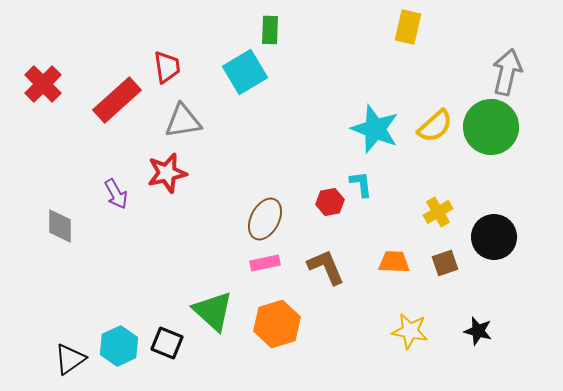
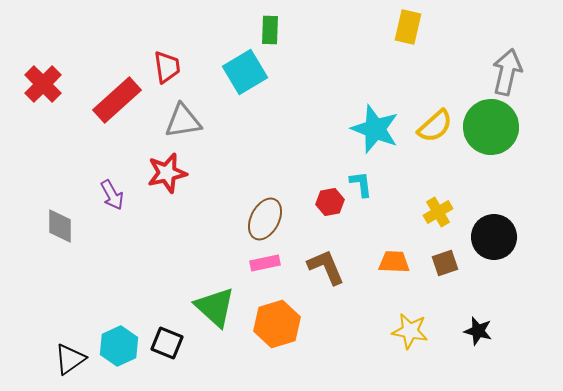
purple arrow: moved 4 px left, 1 px down
green triangle: moved 2 px right, 4 px up
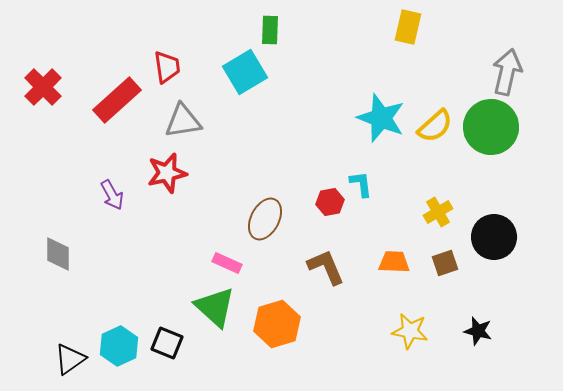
red cross: moved 3 px down
cyan star: moved 6 px right, 11 px up
gray diamond: moved 2 px left, 28 px down
pink rectangle: moved 38 px left; rotated 36 degrees clockwise
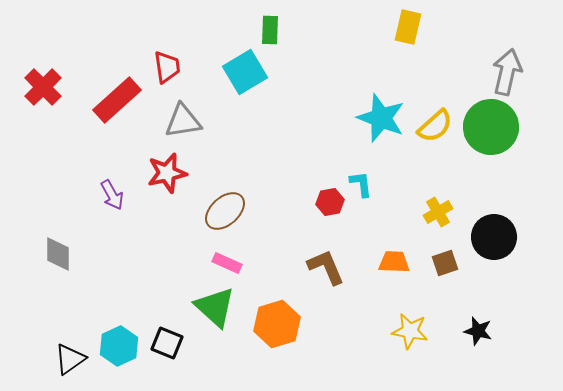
brown ellipse: moved 40 px left, 8 px up; rotated 21 degrees clockwise
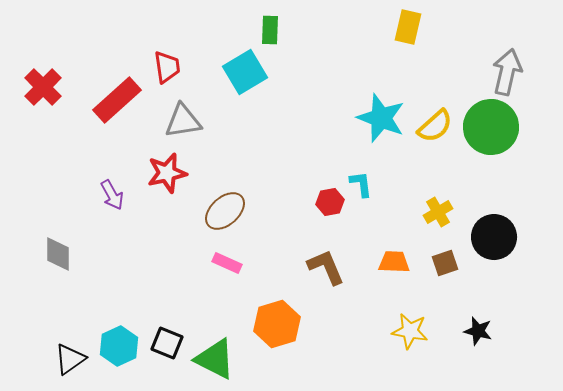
green triangle: moved 52 px down; rotated 15 degrees counterclockwise
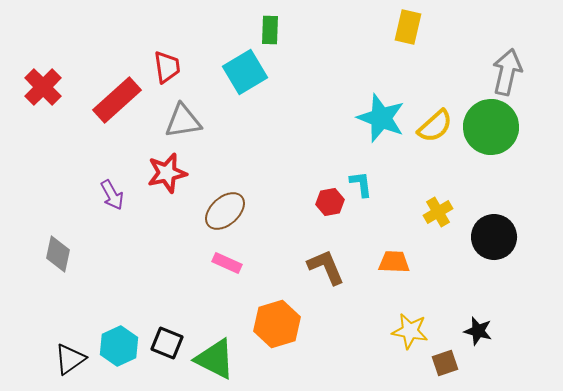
gray diamond: rotated 12 degrees clockwise
brown square: moved 100 px down
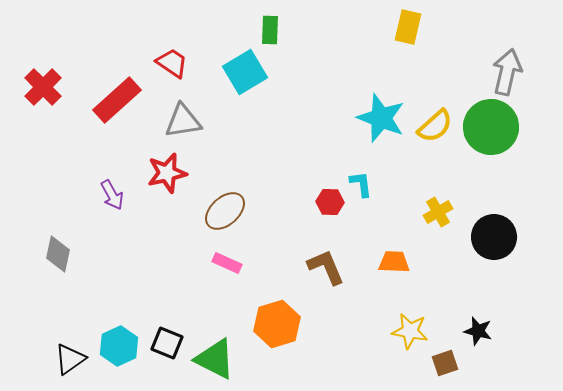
red trapezoid: moved 5 px right, 4 px up; rotated 48 degrees counterclockwise
red hexagon: rotated 12 degrees clockwise
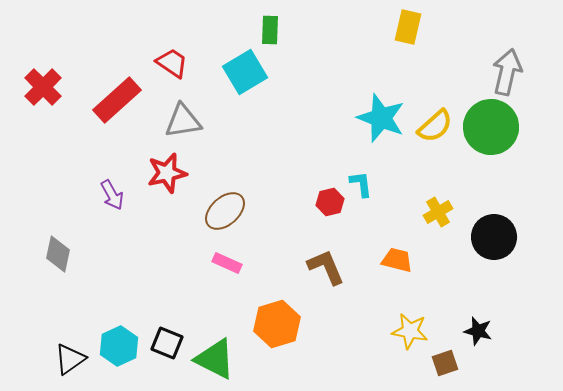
red hexagon: rotated 16 degrees counterclockwise
orange trapezoid: moved 3 px right, 2 px up; rotated 12 degrees clockwise
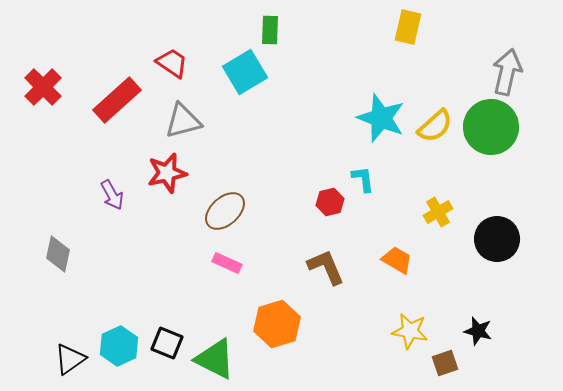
gray triangle: rotated 6 degrees counterclockwise
cyan L-shape: moved 2 px right, 5 px up
black circle: moved 3 px right, 2 px down
orange trapezoid: rotated 16 degrees clockwise
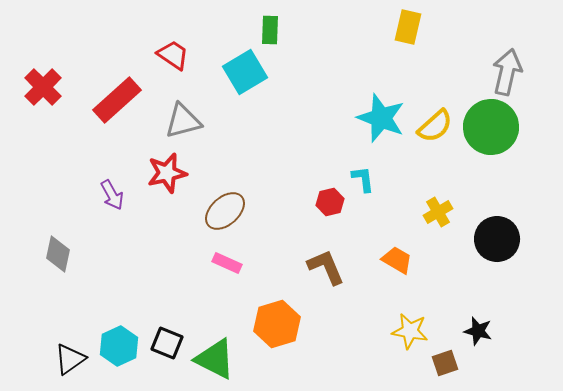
red trapezoid: moved 1 px right, 8 px up
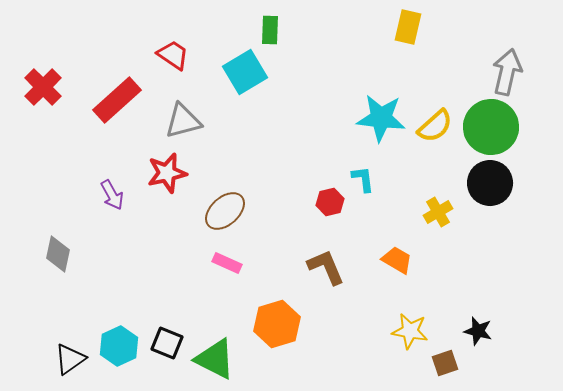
cyan star: rotated 15 degrees counterclockwise
black circle: moved 7 px left, 56 px up
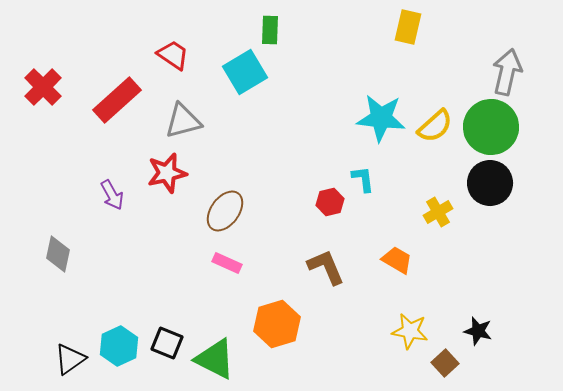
brown ellipse: rotated 12 degrees counterclockwise
brown square: rotated 24 degrees counterclockwise
